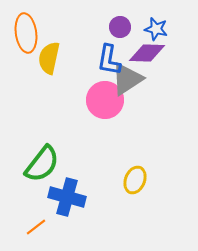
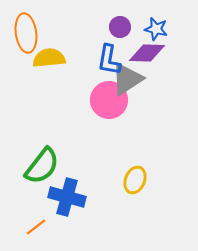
yellow semicircle: rotated 72 degrees clockwise
pink circle: moved 4 px right
green semicircle: moved 2 px down
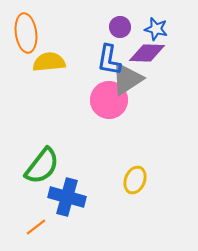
yellow semicircle: moved 4 px down
